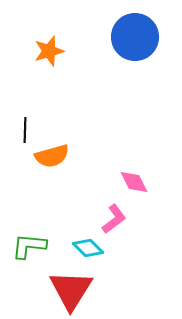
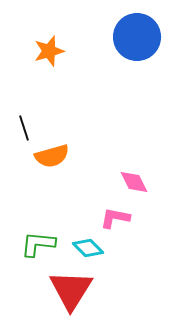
blue circle: moved 2 px right
black line: moved 1 px left, 2 px up; rotated 20 degrees counterclockwise
pink L-shape: moved 1 px right, 1 px up; rotated 132 degrees counterclockwise
green L-shape: moved 9 px right, 2 px up
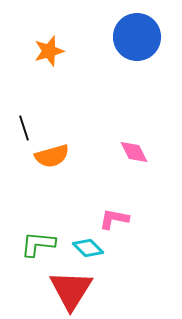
pink diamond: moved 30 px up
pink L-shape: moved 1 px left, 1 px down
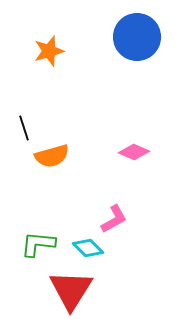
pink diamond: rotated 40 degrees counterclockwise
pink L-shape: rotated 140 degrees clockwise
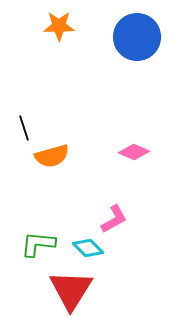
orange star: moved 10 px right, 25 px up; rotated 16 degrees clockwise
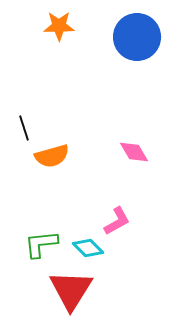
pink diamond: rotated 36 degrees clockwise
pink L-shape: moved 3 px right, 2 px down
green L-shape: moved 3 px right; rotated 12 degrees counterclockwise
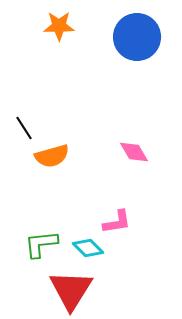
black line: rotated 15 degrees counterclockwise
pink L-shape: moved 1 px down; rotated 20 degrees clockwise
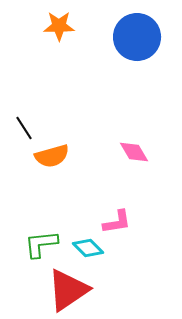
red triangle: moved 3 px left; rotated 24 degrees clockwise
